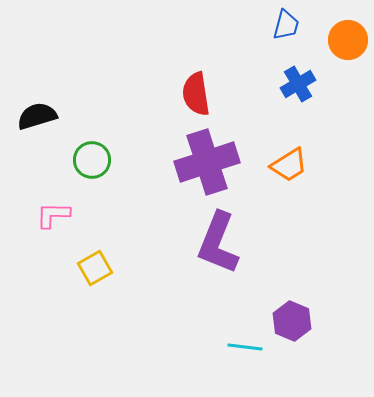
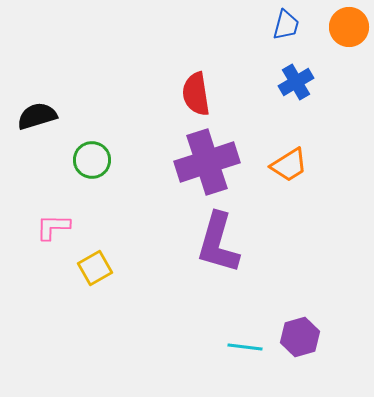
orange circle: moved 1 px right, 13 px up
blue cross: moved 2 px left, 2 px up
pink L-shape: moved 12 px down
purple L-shape: rotated 6 degrees counterclockwise
purple hexagon: moved 8 px right, 16 px down; rotated 21 degrees clockwise
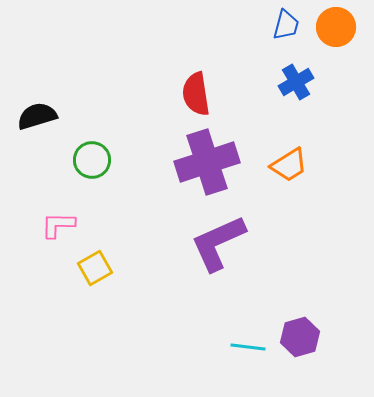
orange circle: moved 13 px left
pink L-shape: moved 5 px right, 2 px up
purple L-shape: rotated 50 degrees clockwise
cyan line: moved 3 px right
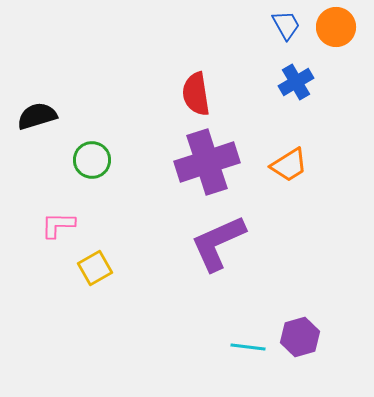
blue trapezoid: rotated 44 degrees counterclockwise
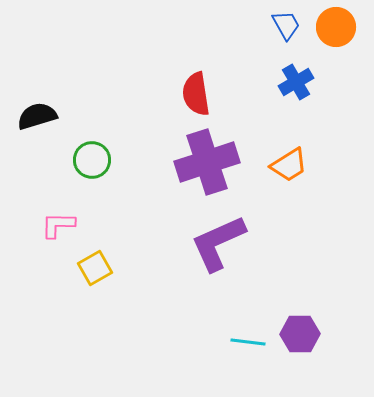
purple hexagon: moved 3 px up; rotated 15 degrees clockwise
cyan line: moved 5 px up
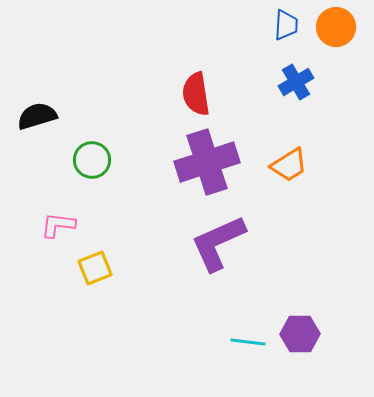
blue trapezoid: rotated 32 degrees clockwise
pink L-shape: rotated 6 degrees clockwise
yellow square: rotated 8 degrees clockwise
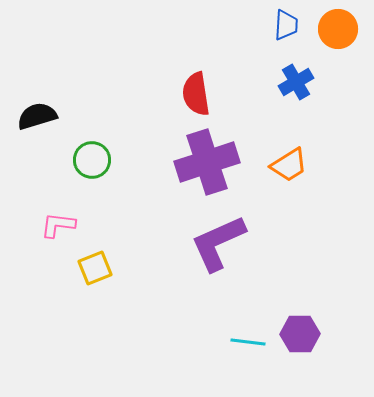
orange circle: moved 2 px right, 2 px down
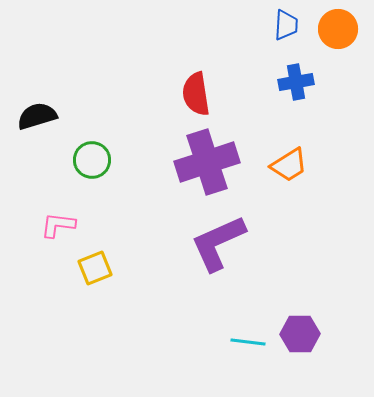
blue cross: rotated 20 degrees clockwise
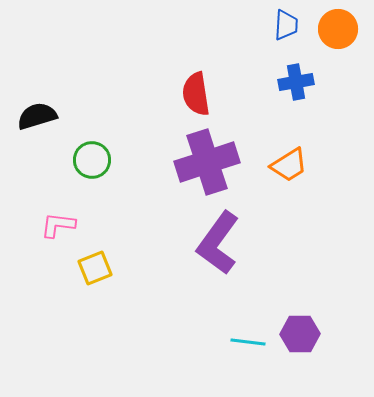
purple L-shape: rotated 30 degrees counterclockwise
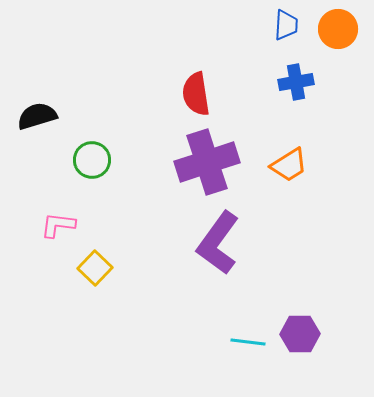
yellow square: rotated 24 degrees counterclockwise
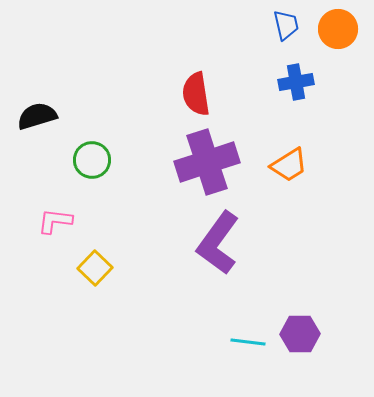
blue trapezoid: rotated 16 degrees counterclockwise
pink L-shape: moved 3 px left, 4 px up
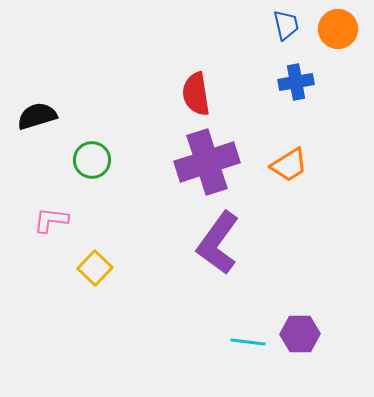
pink L-shape: moved 4 px left, 1 px up
